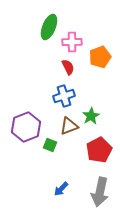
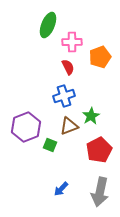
green ellipse: moved 1 px left, 2 px up
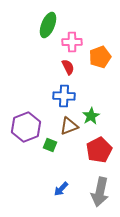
blue cross: rotated 20 degrees clockwise
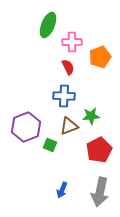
green star: rotated 24 degrees clockwise
blue arrow: moved 1 px right, 1 px down; rotated 21 degrees counterclockwise
